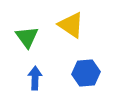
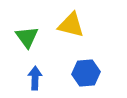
yellow triangle: rotated 20 degrees counterclockwise
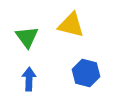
blue hexagon: rotated 20 degrees clockwise
blue arrow: moved 6 px left, 1 px down
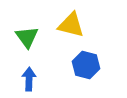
blue hexagon: moved 8 px up
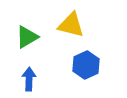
green triangle: rotated 35 degrees clockwise
blue hexagon: rotated 20 degrees clockwise
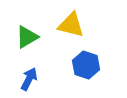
blue hexagon: rotated 16 degrees counterclockwise
blue arrow: rotated 25 degrees clockwise
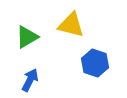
blue hexagon: moved 9 px right, 2 px up
blue arrow: moved 1 px right, 1 px down
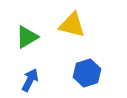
yellow triangle: moved 1 px right
blue hexagon: moved 8 px left, 10 px down; rotated 24 degrees clockwise
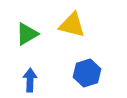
green triangle: moved 3 px up
blue arrow: rotated 25 degrees counterclockwise
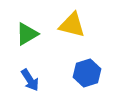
blue arrow: rotated 145 degrees clockwise
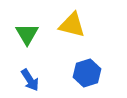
green triangle: rotated 30 degrees counterclockwise
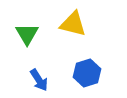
yellow triangle: moved 1 px right, 1 px up
blue arrow: moved 9 px right
